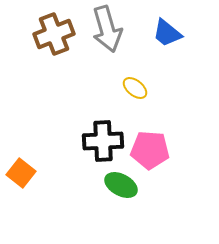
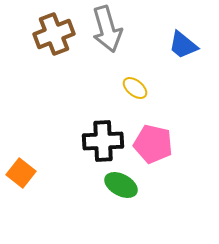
blue trapezoid: moved 16 px right, 12 px down
pink pentagon: moved 3 px right, 6 px up; rotated 9 degrees clockwise
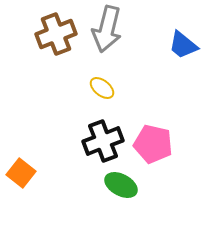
gray arrow: rotated 30 degrees clockwise
brown cross: moved 2 px right
yellow ellipse: moved 33 px left
black cross: rotated 18 degrees counterclockwise
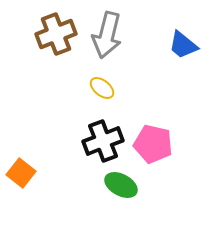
gray arrow: moved 6 px down
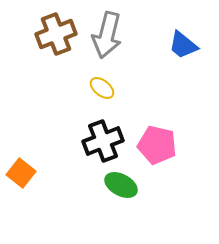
pink pentagon: moved 4 px right, 1 px down
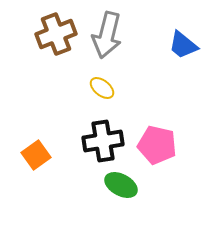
black cross: rotated 12 degrees clockwise
orange square: moved 15 px right, 18 px up; rotated 16 degrees clockwise
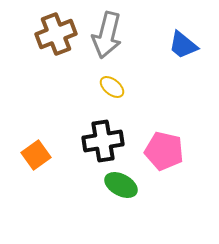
yellow ellipse: moved 10 px right, 1 px up
pink pentagon: moved 7 px right, 6 px down
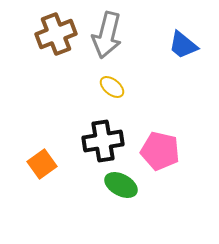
pink pentagon: moved 4 px left
orange square: moved 6 px right, 9 px down
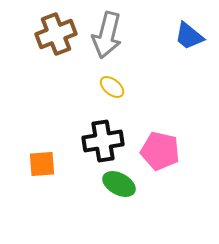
blue trapezoid: moved 6 px right, 9 px up
orange square: rotated 32 degrees clockwise
green ellipse: moved 2 px left, 1 px up
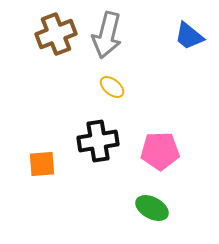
black cross: moved 5 px left
pink pentagon: rotated 15 degrees counterclockwise
green ellipse: moved 33 px right, 24 px down
